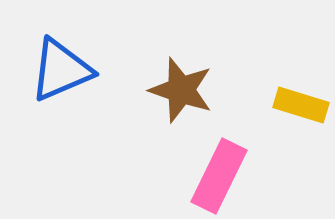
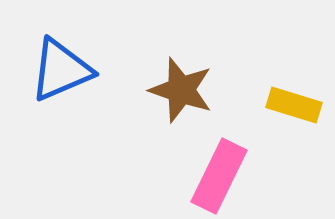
yellow rectangle: moved 7 px left
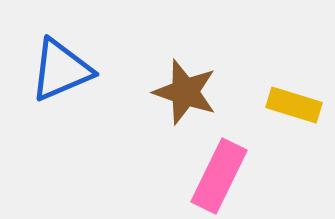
brown star: moved 4 px right, 2 px down
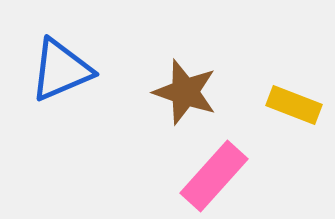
yellow rectangle: rotated 4 degrees clockwise
pink rectangle: moved 5 px left; rotated 16 degrees clockwise
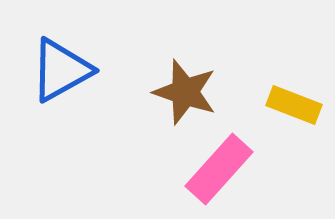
blue triangle: rotated 6 degrees counterclockwise
pink rectangle: moved 5 px right, 7 px up
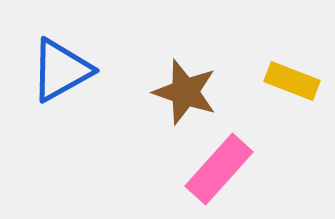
yellow rectangle: moved 2 px left, 24 px up
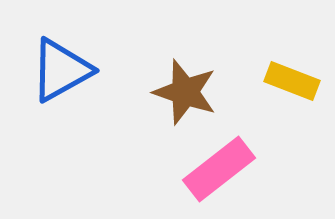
pink rectangle: rotated 10 degrees clockwise
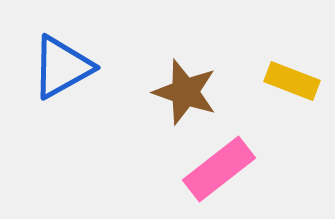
blue triangle: moved 1 px right, 3 px up
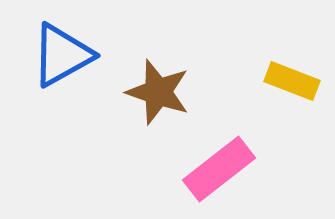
blue triangle: moved 12 px up
brown star: moved 27 px left
